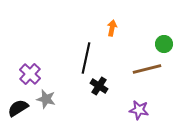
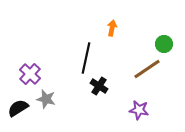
brown line: rotated 20 degrees counterclockwise
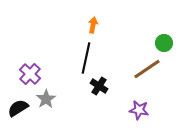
orange arrow: moved 19 px left, 3 px up
green circle: moved 1 px up
gray star: rotated 24 degrees clockwise
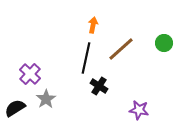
brown line: moved 26 px left, 20 px up; rotated 8 degrees counterclockwise
black semicircle: moved 3 px left
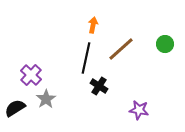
green circle: moved 1 px right, 1 px down
purple cross: moved 1 px right, 1 px down
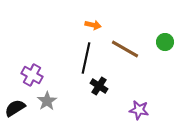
orange arrow: rotated 91 degrees clockwise
green circle: moved 2 px up
brown line: moved 4 px right; rotated 72 degrees clockwise
purple cross: moved 1 px right; rotated 15 degrees counterclockwise
gray star: moved 1 px right, 2 px down
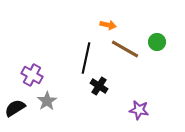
orange arrow: moved 15 px right
green circle: moved 8 px left
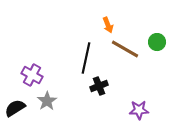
orange arrow: rotated 56 degrees clockwise
black cross: rotated 36 degrees clockwise
purple star: rotated 12 degrees counterclockwise
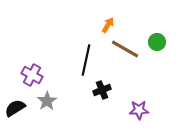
orange arrow: rotated 126 degrees counterclockwise
black line: moved 2 px down
black cross: moved 3 px right, 4 px down
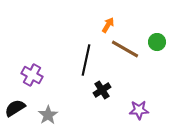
black cross: rotated 12 degrees counterclockwise
gray star: moved 1 px right, 14 px down
